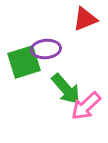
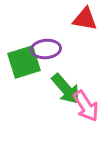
red triangle: rotated 32 degrees clockwise
pink arrow: rotated 80 degrees counterclockwise
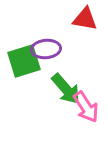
green square: moved 1 px up
pink arrow: moved 1 px down
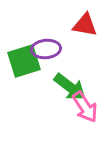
red triangle: moved 6 px down
green arrow: moved 4 px right, 2 px up; rotated 12 degrees counterclockwise
pink arrow: moved 1 px left
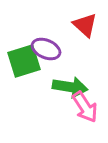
red triangle: rotated 32 degrees clockwise
purple ellipse: rotated 28 degrees clockwise
green arrow: rotated 28 degrees counterclockwise
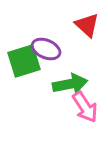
red triangle: moved 2 px right
green arrow: moved 3 px up; rotated 20 degrees counterclockwise
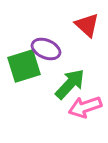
green square: moved 5 px down
green arrow: rotated 36 degrees counterclockwise
pink arrow: rotated 104 degrees clockwise
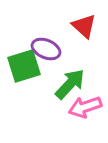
red triangle: moved 3 px left, 1 px down
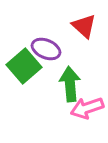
green square: rotated 24 degrees counterclockwise
green arrow: rotated 48 degrees counterclockwise
pink arrow: moved 2 px right, 1 px down
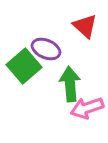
red triangle: moved 1 px right
